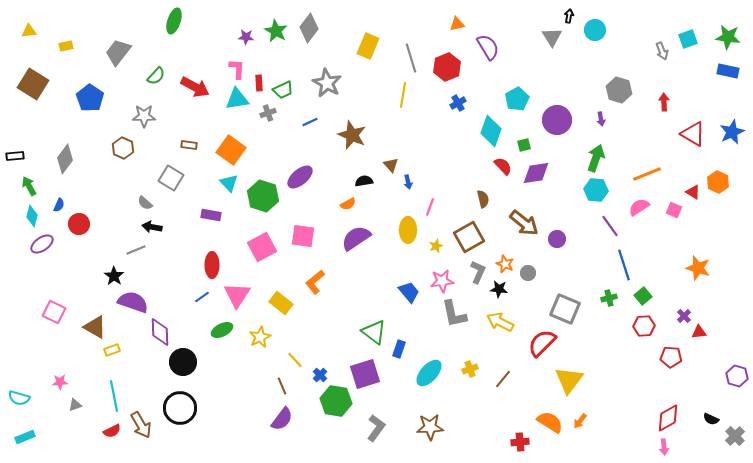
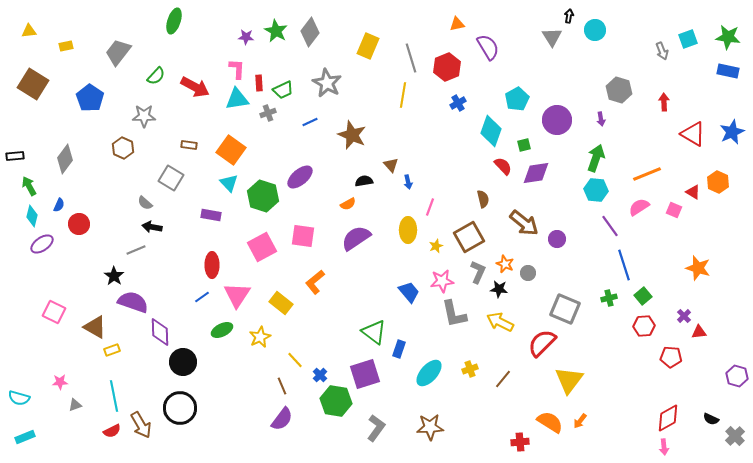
gray diamond at (309, 28): moved 1 px right, 4 px down
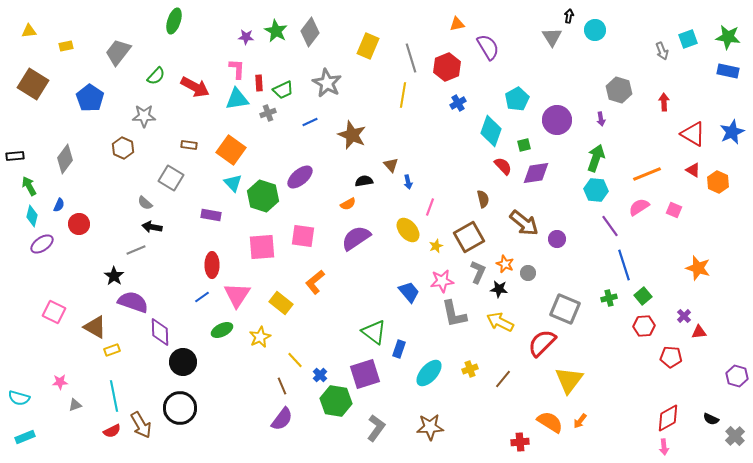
cyan triangle at (229, 183): moved 4 px right
red triangle at (693, 192): moved 22 px up
yellow ellipse at (408, 230): rotated 40 degrees counterclockwise
pink square at (262, 247): rotated 24 degrees clockwise
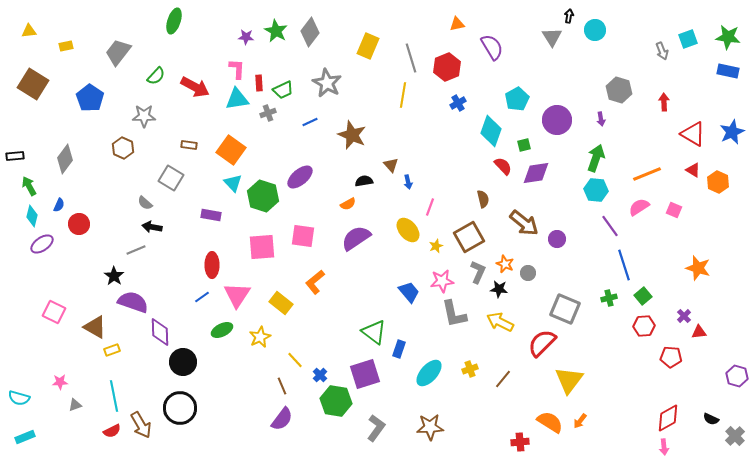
purple semicircle at (488, 47): moved 4 px right
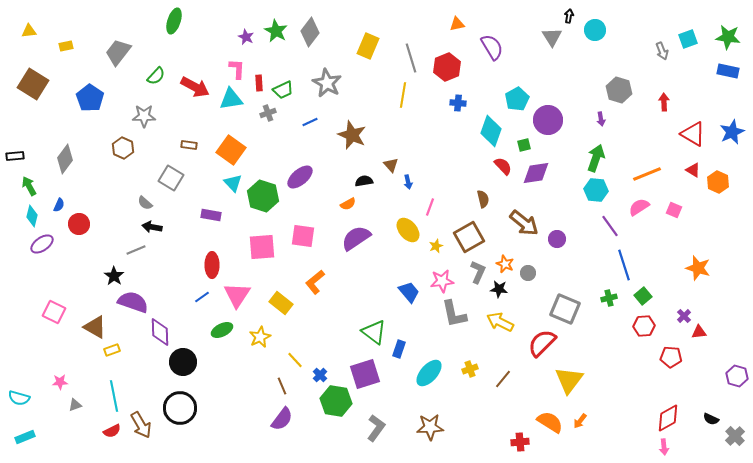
purple star at (246, 37): rotated 21 degrees clockwise
cyan triangle at (237, 99): moved 6 px left
blue cross at (458, 103): rotated 35 degrees clockwise
purple circle at (557, 120): moved 9 px left
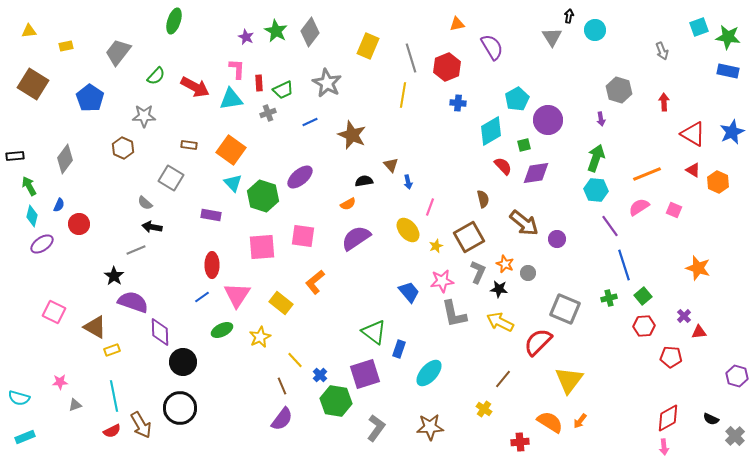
cyan square at (688, 39): moved 11 px right, 12 px up
cyan diamond at (491, 131): rotated 40 degrees clockwise
red semicircle at (542, 343): moved 4 px left, 1 px up
yellow cross at (470, 369): moved 14 px right, 40 px down; rotated 35 degrees counterclockwise
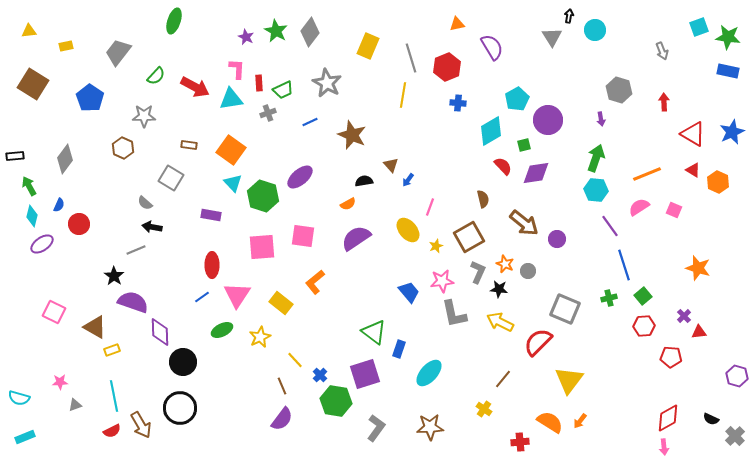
blue arrow at (408, 182): moved 2 px up; rotated 48 degrees clockwise
gray circle at (528, 273): moved 2 px up
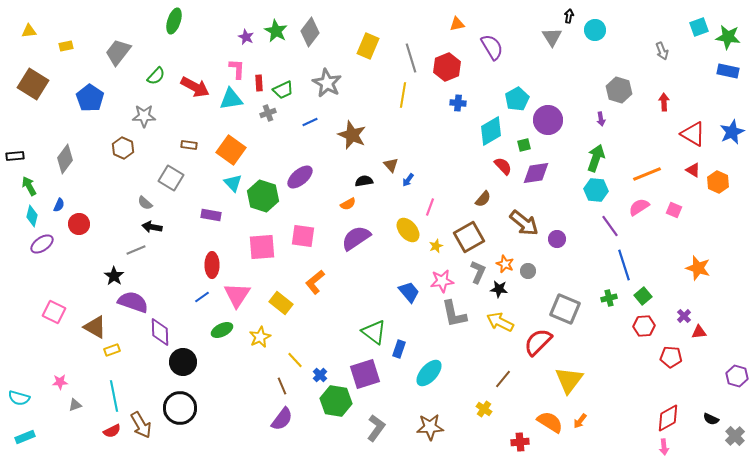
brown semicircle at (483, 199): rotated 54 degrees clockwise
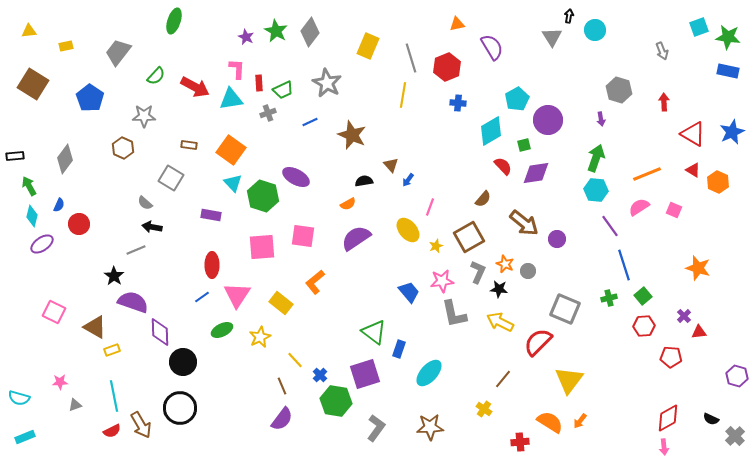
purple ellipse at (300, 177): moved 4 px left; rotated 68 degrees clockwise
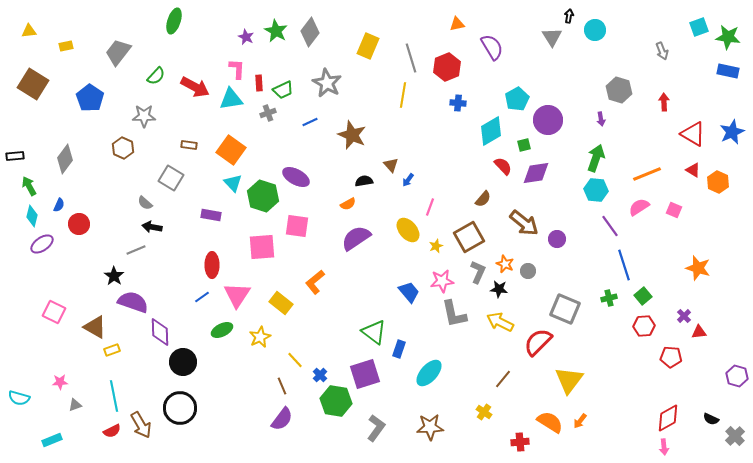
pink square at (303, 236): moved 6 px left, 10 px up
yellow cross at (484, 409): moved 3 px down
cyan rectangle at (25, 437): moved 27 px right, 3 px down
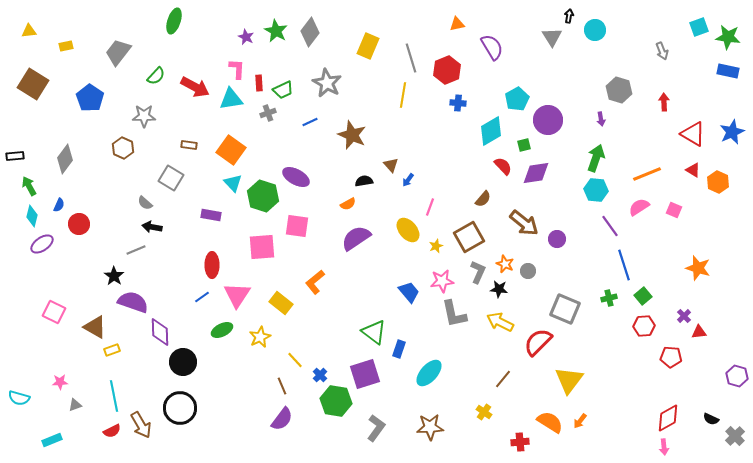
red hexagon at (447, 67): moved 3 px down
